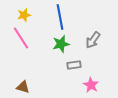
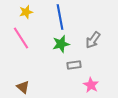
yellow star: moved 2 px right, 3 px up
brown triangle: rotated 24 degrees clockwise
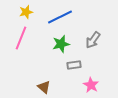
blue line: rotated 75 degrees clockwise
pink line: rotated 55 degrees clockwise
brown triangle: moved 21 px right
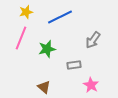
green star: moved 14 px left, 5 px down
